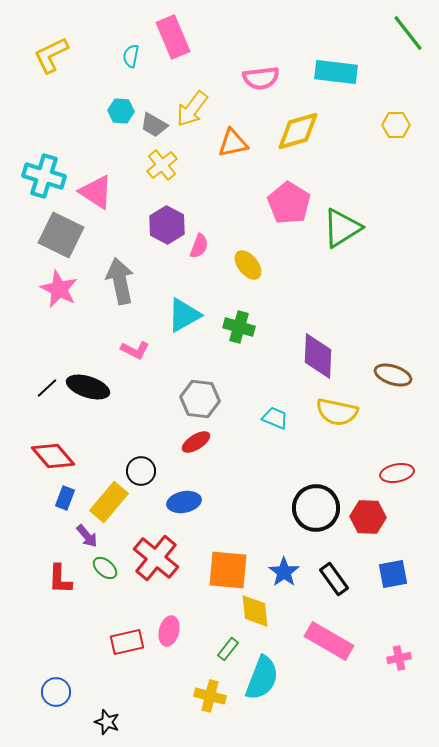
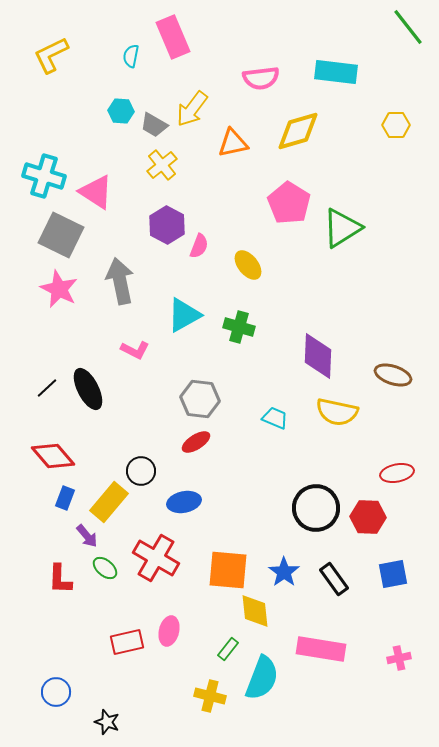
green line at (408, 33): moved 6 px up
black ellipse at (88, 387): moved 2 px down; rotated 45 degrees clockwise
red cross at (156, 558): rotated 9 degrees counterclockwise
pink rectangle at (329, 641): moved 8 px left, 8 px down; rotated 21 degrees counterclockwise
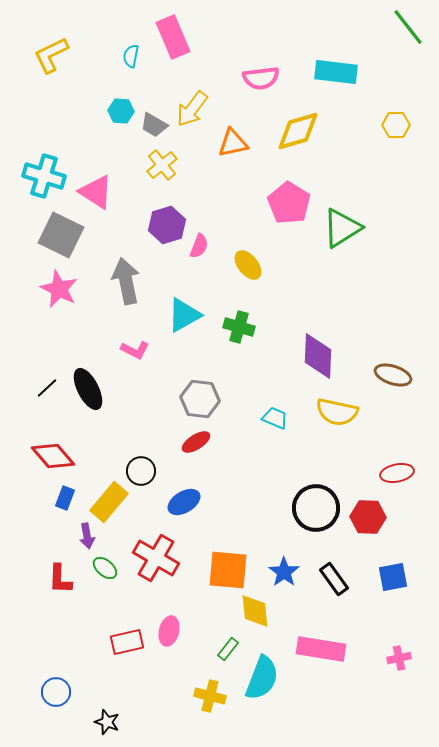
purple hexagon at (167, 225): rotated 15 degrees clockwise
gray arrow at (120, 281): moved 6 px right
blue ellipse at (184, 502): rotated 20 degrees counterclockwise
purple arrow at (87, 536): rotated 30 degrees clockwise
blue square at (393, 574): moved 3 px down
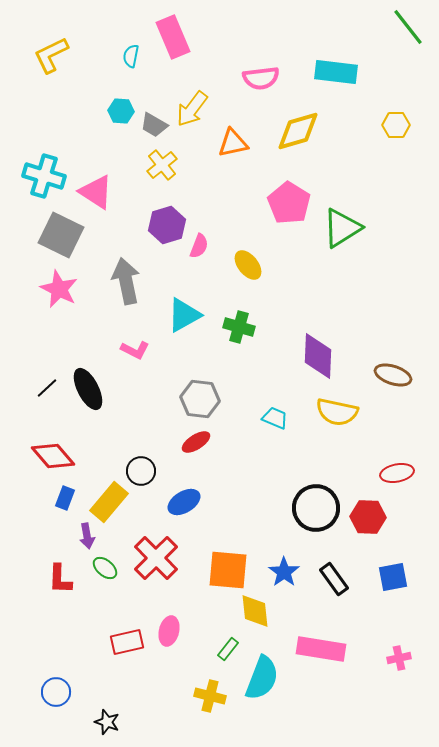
red cross at (156, 558): rotated 15 degrees clockwise
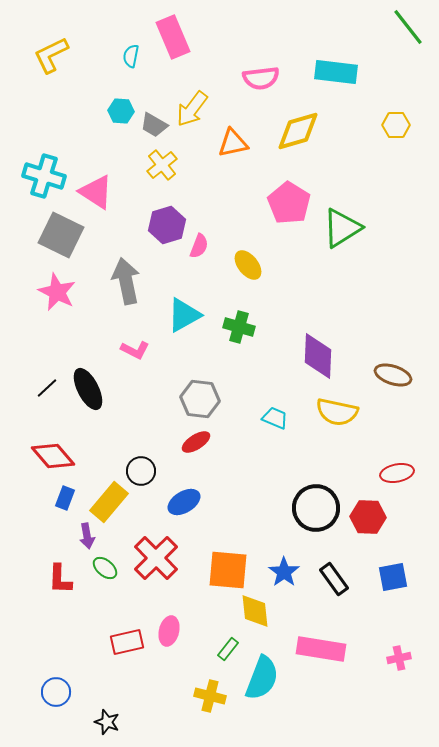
pink star at (59, 289): moved 2 px left, 3 px down
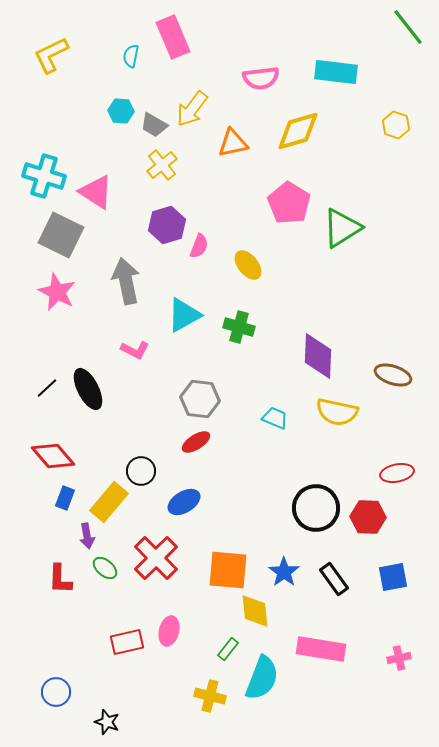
yellow hexagon at (396, 125): rotated 20 degrees clockwise
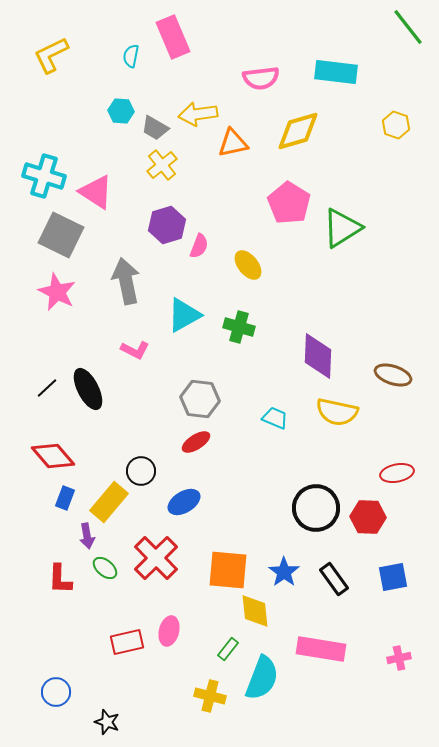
yellow arrow at (192, 109): moved 6 px right, 5 px down; rotated 45 degrees clockwise
gray trapezoid at (154, 125): moved 1 px right, 3 px down
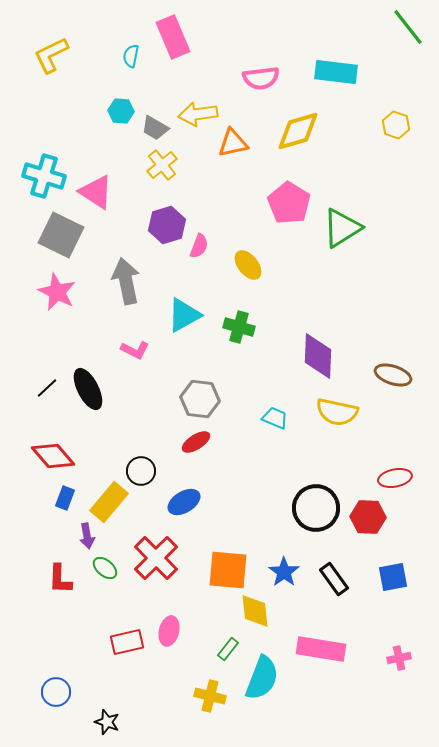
red ellipse at (397, 473): moved 2 px left, 5 px down
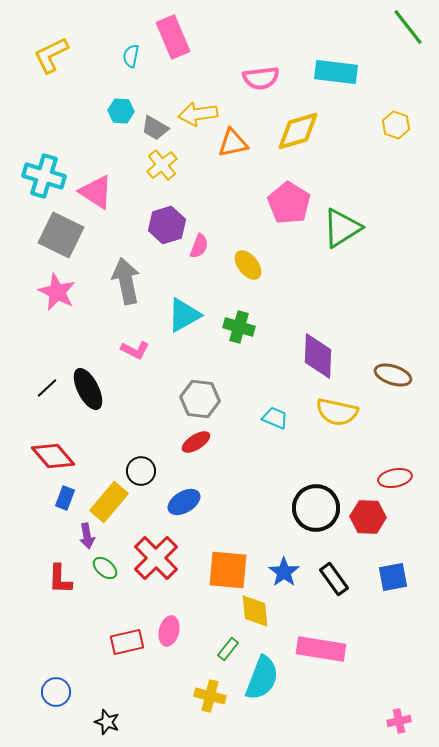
pink cross at (399, 658): moved 63 px down
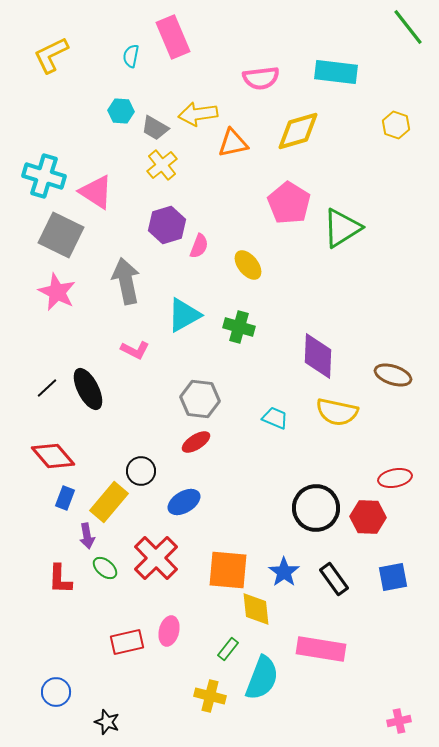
yellow diamond at (255, 611): moved 1 px right, 2 px up
